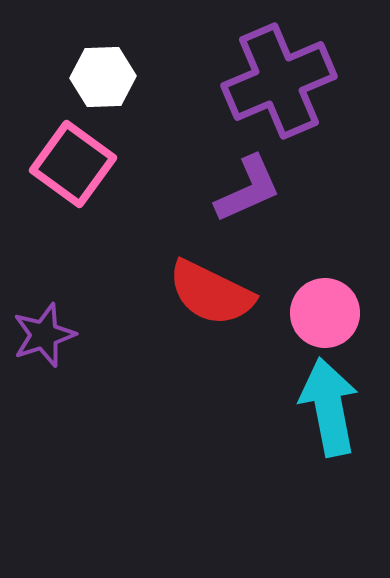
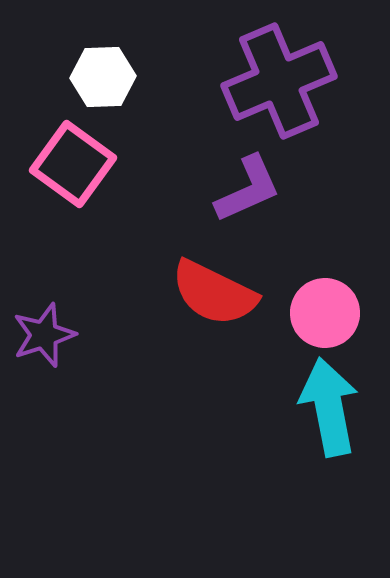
red semicircle: moved 3 px right
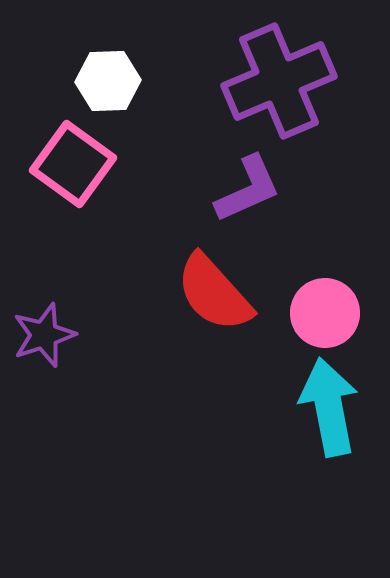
white hexagon: moved 5 px right, 4 px down
red semicircle: rotated 22 degrees clockwise
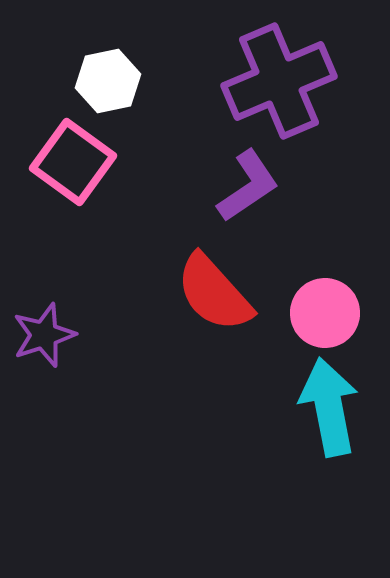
white hexagon: rotated 10 degrees counterclockwise
pink square: moved 2 px up
purple L-shape: moved 3 px up; rotated 10 degrees counterclockwise
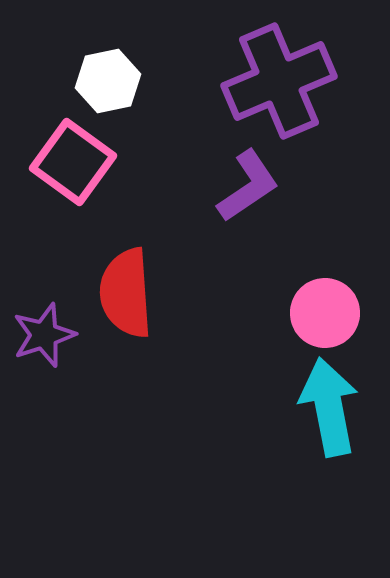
red semicircle: moved 88 px left; rotated 38 degrees clockwise
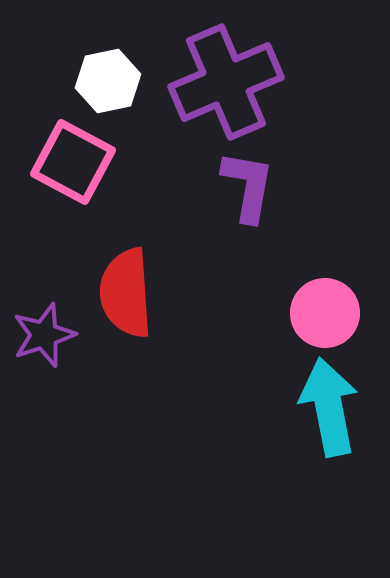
purple cross: moved 53 px left, 1 px down
pink square: rotated 8 degrees counterclockwise
purple L-shape: rotated 46 degrees counterclockwise
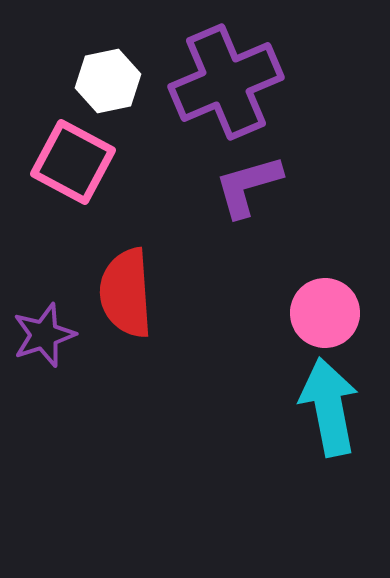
purple L-shape: rotated 116 degrees counterclockwise
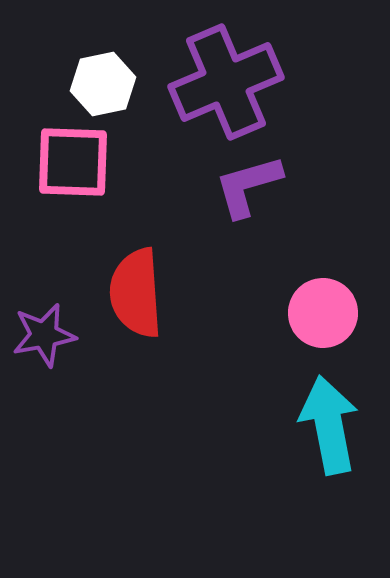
white hexagon: moved 5 px left, 3 px down
pink square: rotated 26 degrees counterclockwise
red semicircle: moved 10 px right
pink circle: moved 2 px left
purple star: rotated 8 degrees clockwise
cyan arrow: moved 18 px down
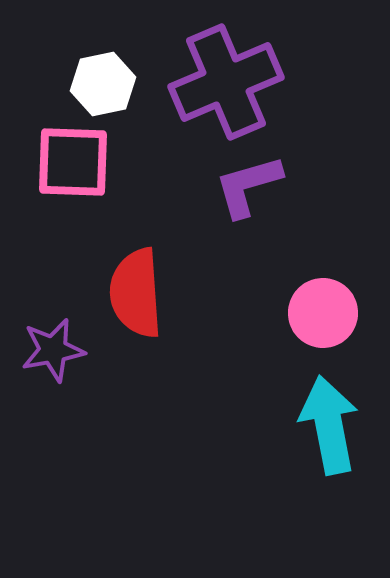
purple star: moved 9 px right, 15 px down
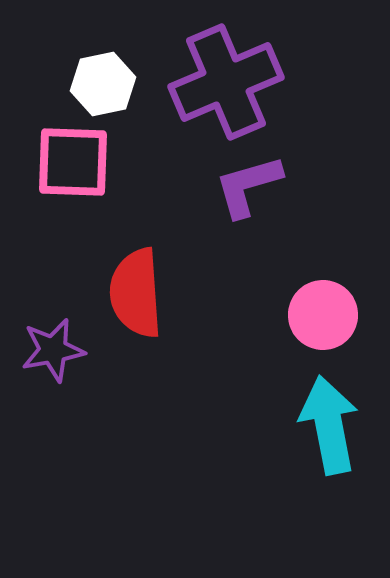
pink circle: moved 2 px down
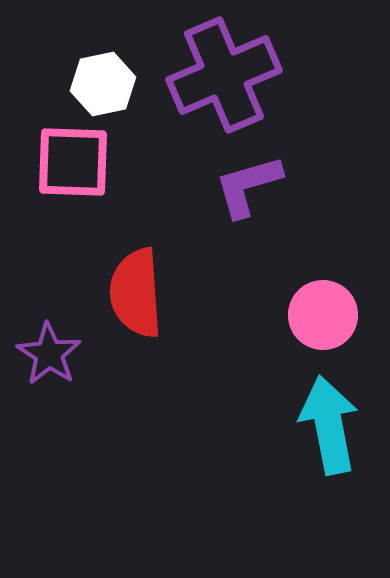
purple cross: moved 2 px left, 7 px up
purple star: moved 4 px left, 4 px down; rotated 28 degrees counterclockwise
